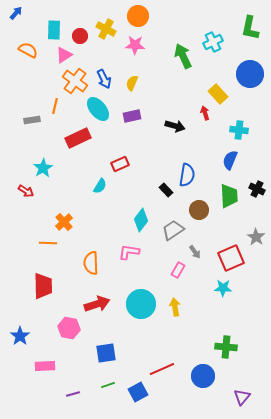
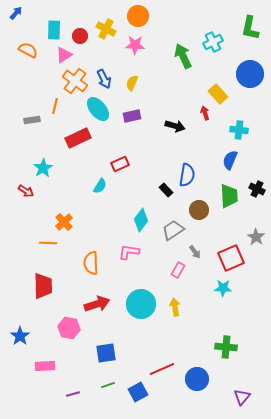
blue circle at (203, 376): moved 6 px left, 3 px down
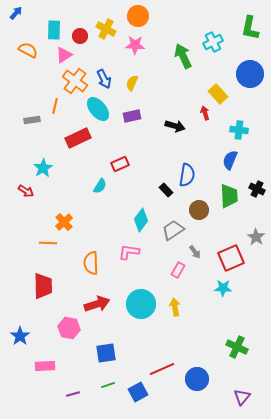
green cross at (226, 347): moved 11 px right; rotated 20 degrees clockwise
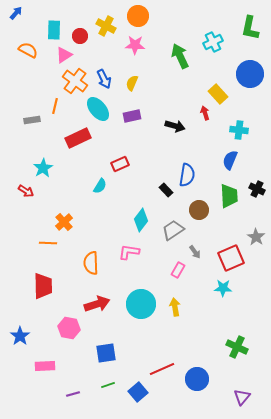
yellow cross at (106, 29): moved 3 px up
green arrow at (183, 56): moved 3 px left
blue square at (138, 392): rotated 12 degrees counterclockwise
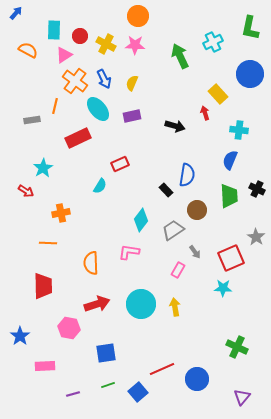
yellow cross at (106, 26): moved 18 px down
brown circle at (199, 210): moved 2 px left
orange cross at (64, 222): moved 3 px left, 9 px up; rotated 30 degrees clockwise
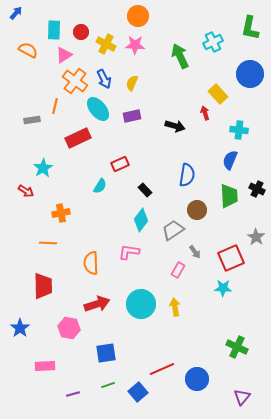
red circle at (80, 36): moved 1 px right, 4 px up
black rectangle at (166, 190): moved 21 px left
blue star at (20, 336): moved 8 px up
